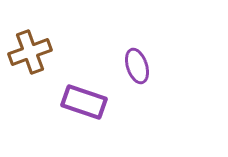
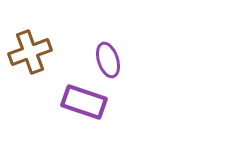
purple ellipse: moved 29 px left, 6 px up
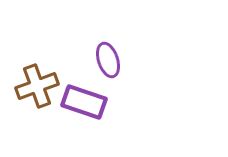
brown cross: moved 7 px right, 34 px down
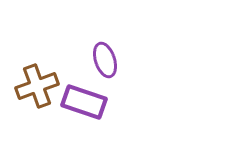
purple ellipse: moved 3 px left
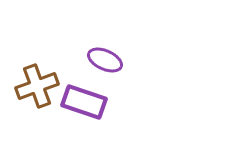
purple ellipse: rotated 48 degrees counterclockwise
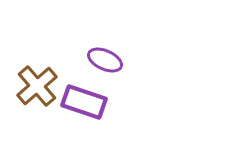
brown cross: rotated 21 degrees counterclockwise
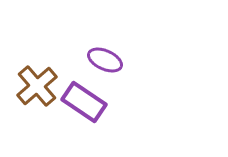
purple rectangle: rotated 15 degrees clockwise
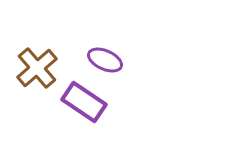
brown cross: moved 18 px up
